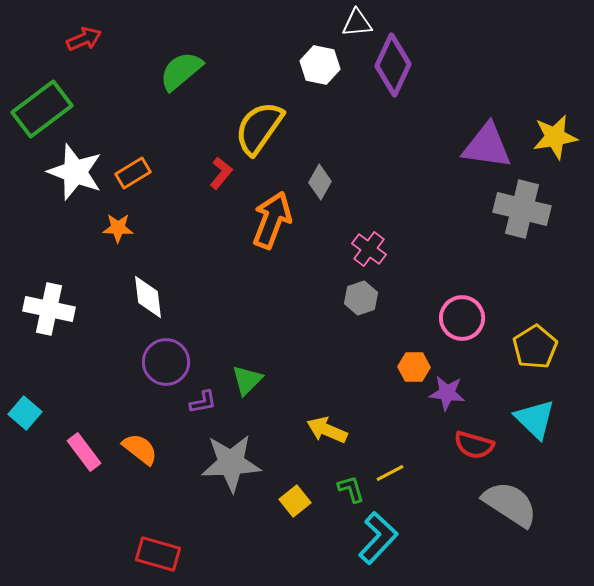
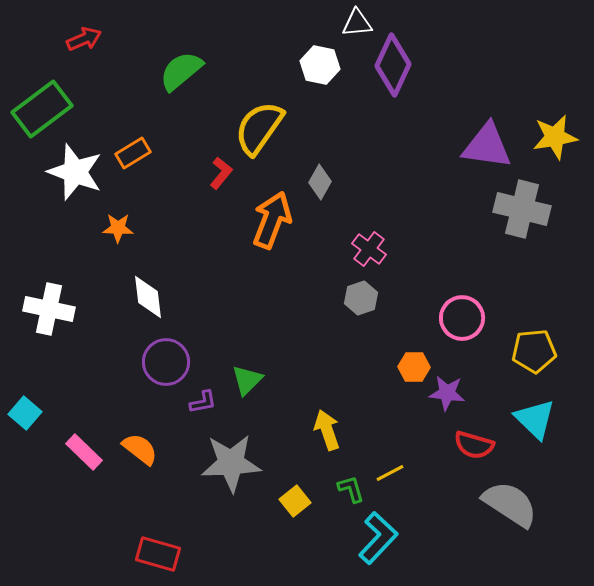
orange rectangle: moved 20 px up
yellow pentagon: moved 1 px left, 4 px down; rotated 27 degrees clockwise
yellow arrow: rotated 48 degrees clockwise
pink rectangle: rotated 9 degrees counterclockwise
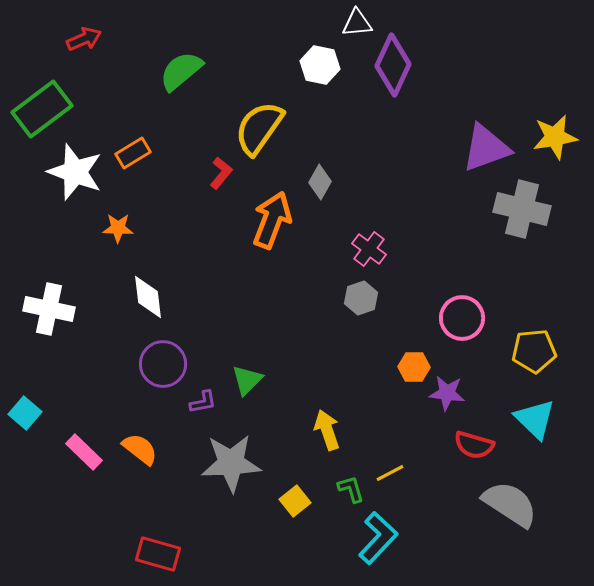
purple triangle: moved 1 px left, 2 px down; rotated 28 degrees counterclockwise
purple circle: moved 3 px left, 2 px down
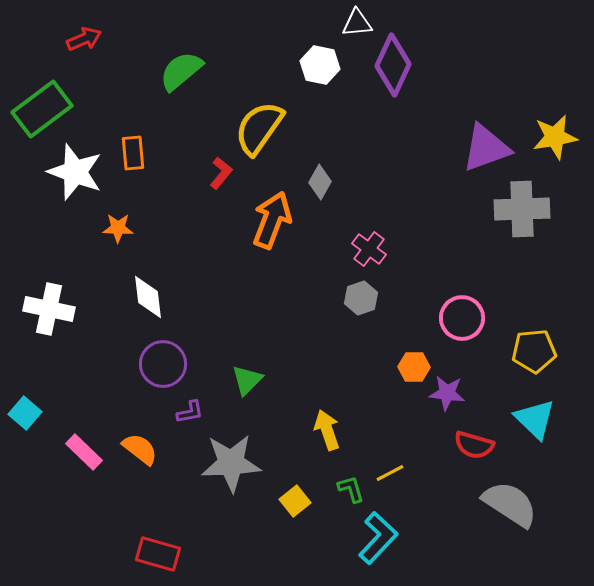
orange rectangle: rotated 64 degrees counterclockwise
gray cross: rotated 16 degrees counterclockwise
purple L-shape: moved 13 px left, 10 px down
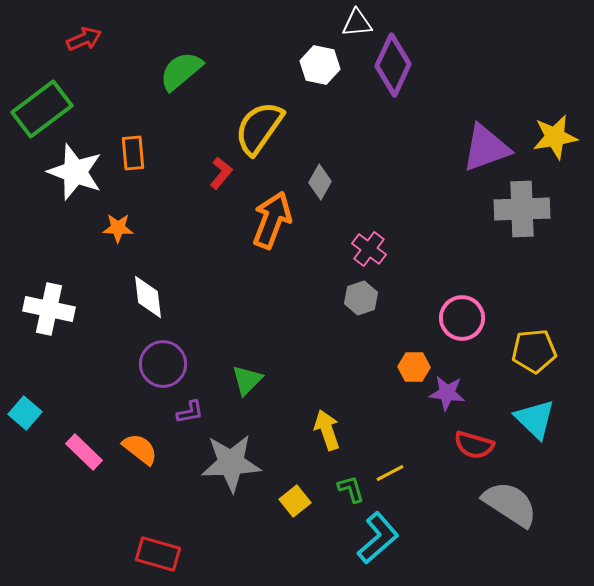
cyan L-shape: rotated 6 degrees clockwise
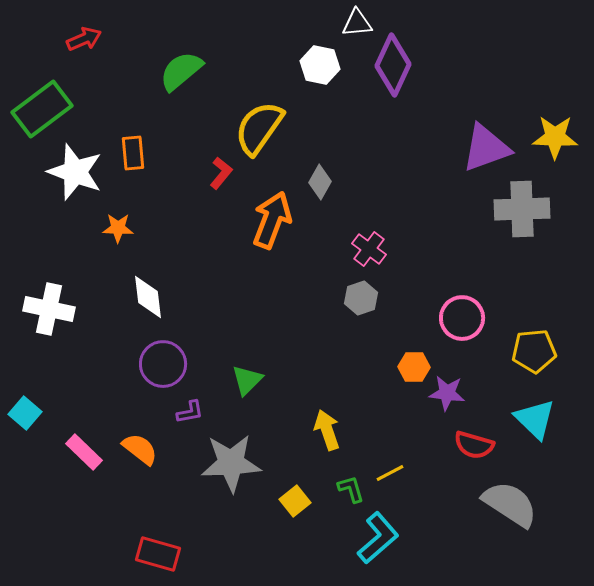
yellow star: rotated 12 degrees clockwise
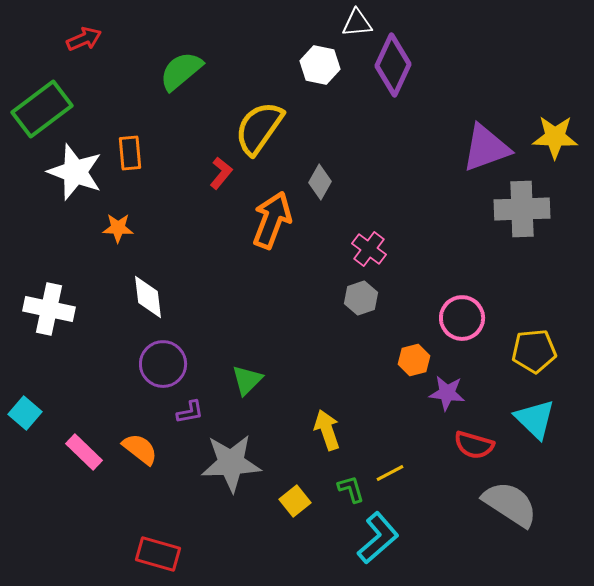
orange rectangle: moved 3 px left
orange hexagon: moved 7 px up; rotated 16 degrees counterclockwise
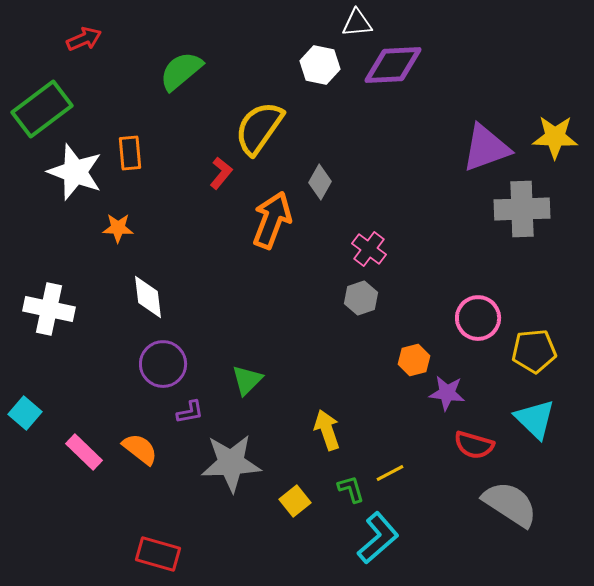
purple diamond: rotated 62 degrees clockwise
pink circle: moved 16 px right
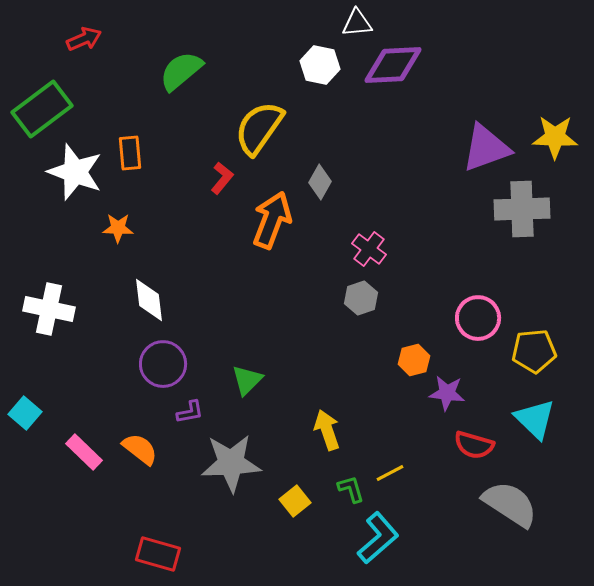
red L-shape: moved 1 px right, 5 px down
white diamond: moved 1 px right, 3 px down
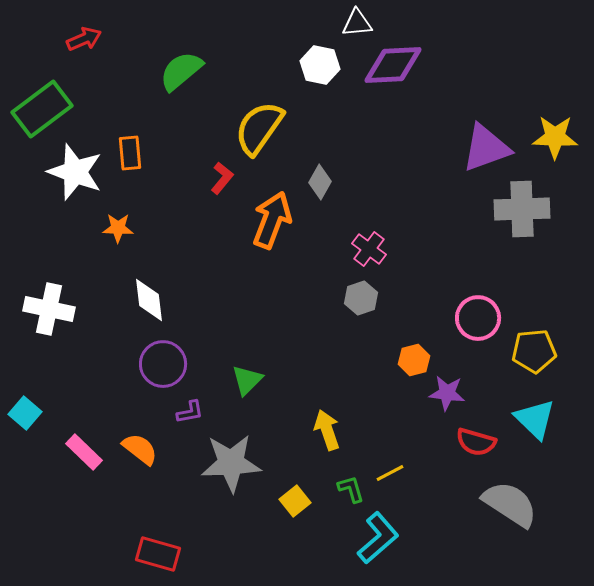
red semicircle: moved 2 px right, 3 px up
